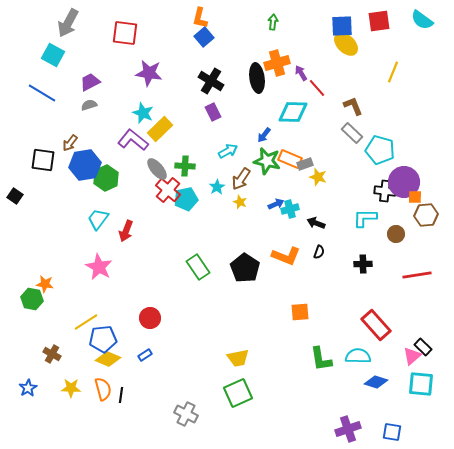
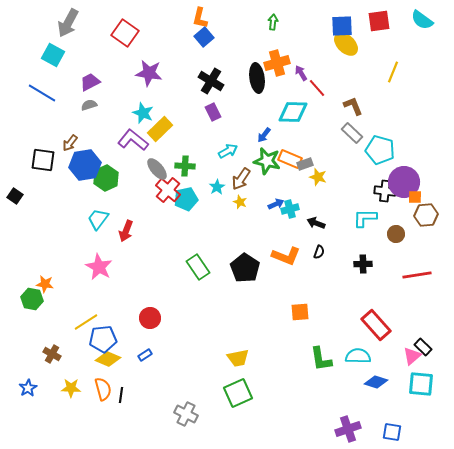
red square at (125, 33): rotated 28 degrees clockwise
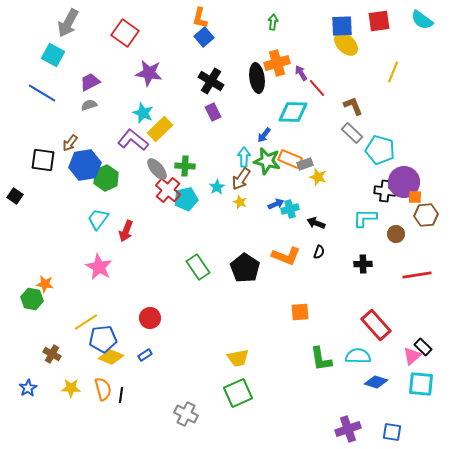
cyan arrow at (228, 151): moved 16 px right, 6 px down; rotated 60 degrees counterclockwise
yellow diamond at (108, 359): moved 3 px right, 2 px up
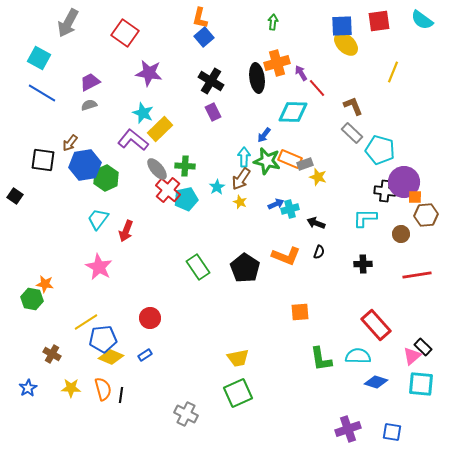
cyan square at (53, 55): moved 14 px left, 3 px down
brown circle at (396, 234): moved 5 px right
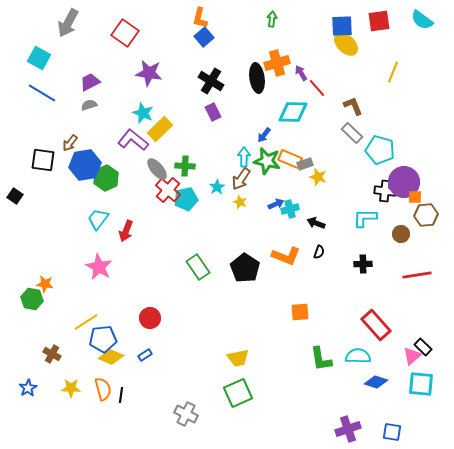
green arrow at (273, 22): moved 1 px left, 3 px up
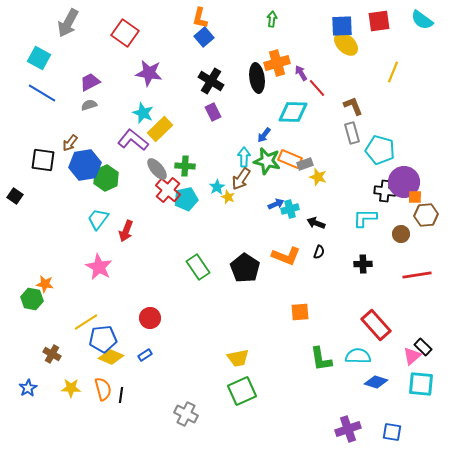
gray rectangle at (352, 133): rotated 30 degrees clockwise
yellow star at (240, 202): moved 12 px left, 5 px up
green square at (238, 393): moved 4 px right, 2 px up
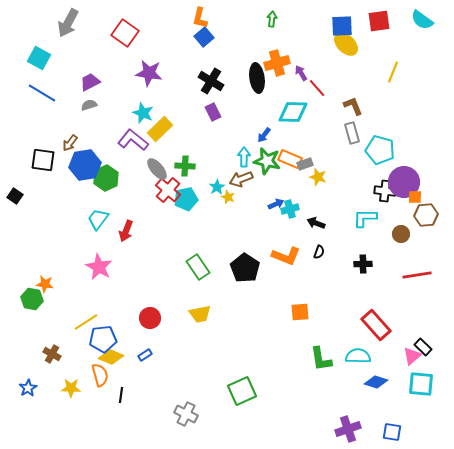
brown arrow at (241, 179): rotated 35 degrees clockwise
yellow trapezoid at (238, 358): moved 38 px left, 44 px up
orange semicircle at (103, 389): moved 3 px left, 14 px up
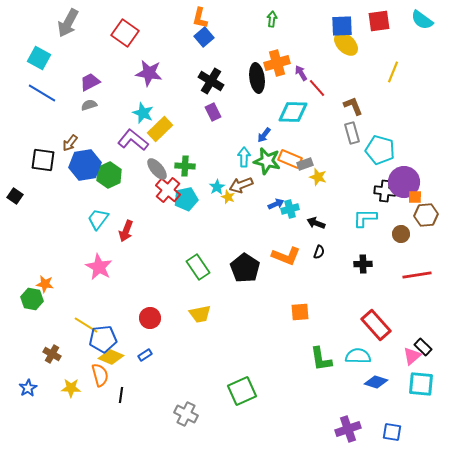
green hexagon at (106, 178): moved 3 px right, 3 px up
brown arrow at (241, 179): moved 6 px down
yellow line at (86, 322): moved 3 px down; rotated 65 degrees clockwise
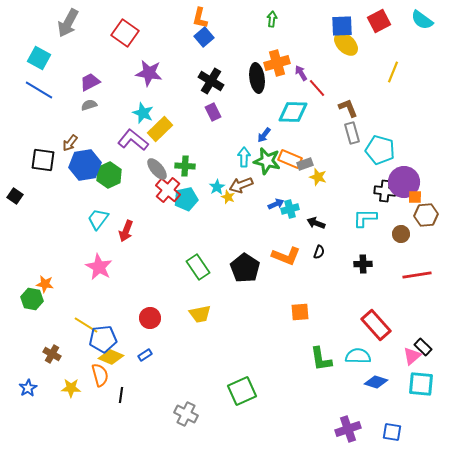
red square at (379, 21): rotated 20 degrees counterclockwise
blue line at (42, 93): moved 3 px left, 3 px up
brown L-shape at (353, 106): moved 5 px left, 2 px down
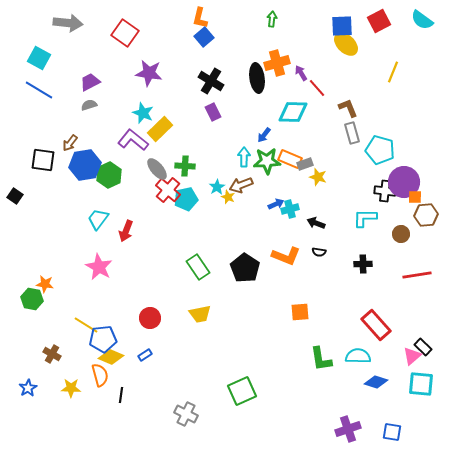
gray arrow at (68, 23): rotated 112 degrees counterclockwise
green star at (267, 161): rotated 16 degrees counterclockwise
black semicircle at (319, 252): rotated 80 degrees clockwise
